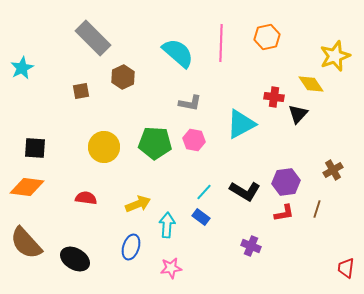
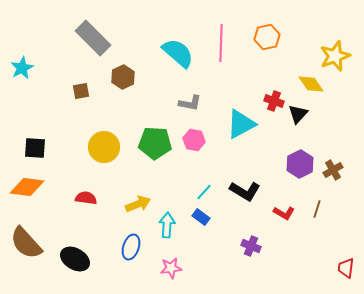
red cross: moved 4 px down; rotated 12 degrees clockwise
purple hexagon: moved 14 px right, 18 px up; rotated 20 degrees counterclockwise
red L-shape: rotated 40 degrees clockwise
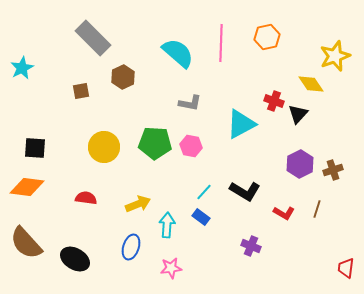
pink hexagon: moved 3 px left, 6 px down
brown cross: rotated 12 degrees clockwise
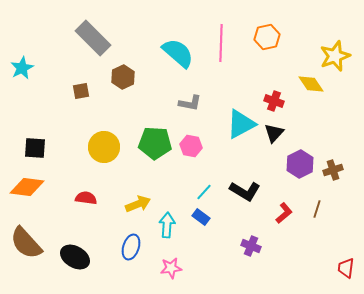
black triangle: moved 24 px left, 19 px down
red L-shape: rotated 70 degrees counterclockwise
black ellipse: moved 2 px up
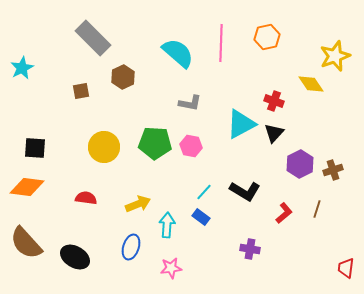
purple cross: moved 1 px left, 3 px down; rotated 12 degrees counterclockwise
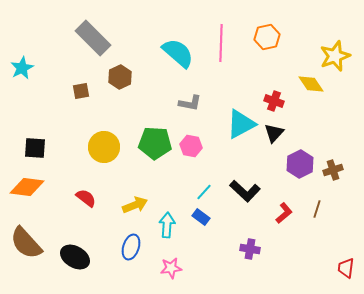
brown hexagon: moved 3 px left
black L-shape: rotated 12 degrees clockwise
red semicircle: rotated 30 degrees clockwise
yellow arrow: moved 3 px left, 1 px down
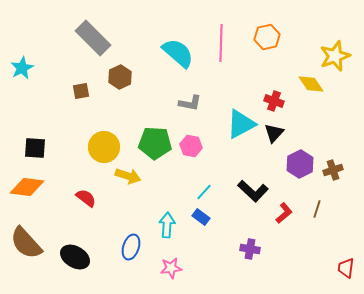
black L-shape: moved 8 px right
yellow arrow: moved 7 px left, 29 px up; rotated 40 degrees clockwise
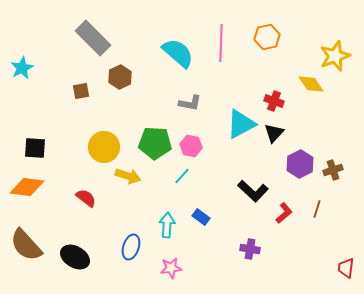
cyan line: moved 22 px left, 16 px up
brown semicircle: moved 2 px down
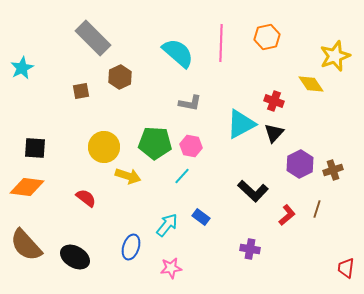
red L-shape: moved 3 px right, 2 px down
cyan arrow: rotated 35 degrees clockwise
